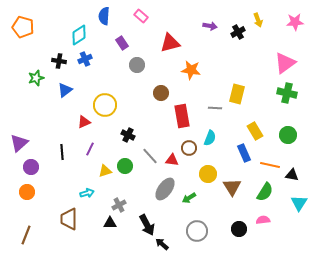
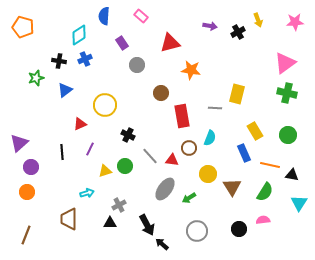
red triangle at (84, 122): moved 4 px left, 2 px down
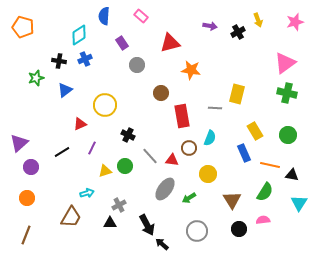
pink star at (295, 22): rotated 12 degrees counterclockwise
purple line at (90, 149): moved 2 px right, 1 px up
black line at (62, 152): rotated 63 degrees clockwise
brown triangle at (232, 187): moved 13 px down
orange circle at (27, 192): moved 6 px down
brown trapezoid at (69, 219): moved 2 px right, 2 px up; rotated 150 degrees counterclockwise
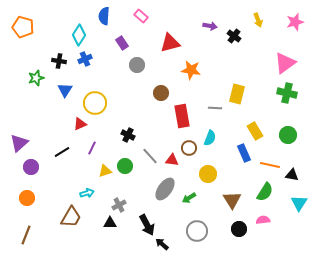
black cross at (238, 32): moved 4 px left, 4 px down; rotated 24 degrees counterclockwise
cyan diamond at (79, 35): rotated 25 degrees counterclockwise
blue triangle at (65, 90): rotated 21 degrees counterclockwise
yellow circle at (105, 105): moved 10 px left, 2 px up
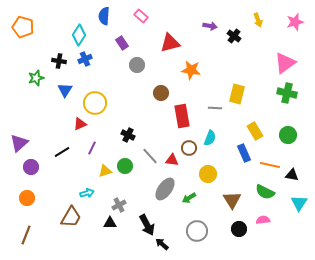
green semicircle at (265, 192): rotated 84 degrees clockwise
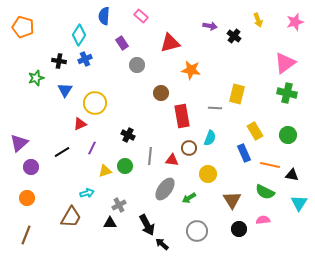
gray line at (150, 156): rotated 48 degrees clockwise
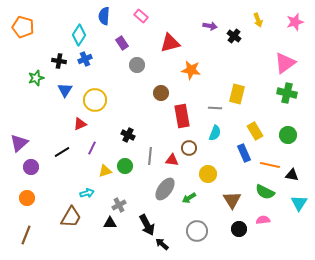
yellow circle at (95, 103): moved 3 px up
cyan semicircle at (210, 138): moved 5 px right, 5 px up
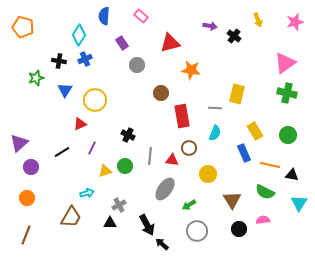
green arrow at (189, 198): moved 7 px down
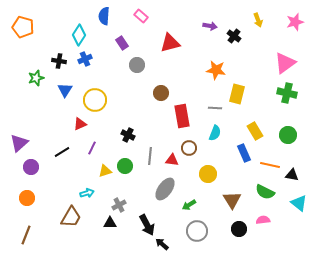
orange star at (191, 70): moved 25 px right
cyan triangle at (299, 203): rotated 24 degrees counterclockwise
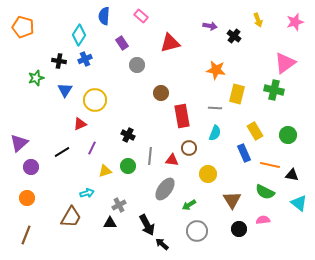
green cross at (287, 93): moved 13 px left, 3 px up
green circle at (125, 166): moved 3 px right
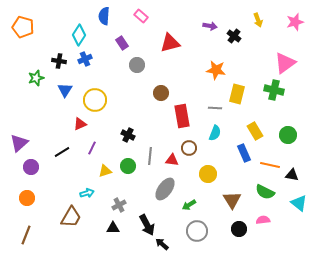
black triangle at (110, 223): moved 3 px right, 5 px down
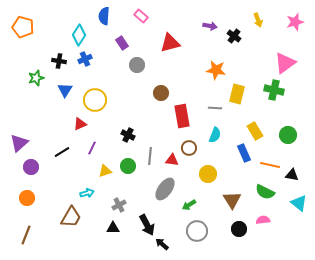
cyan semicircle at (215, 133): moved 2 px down
